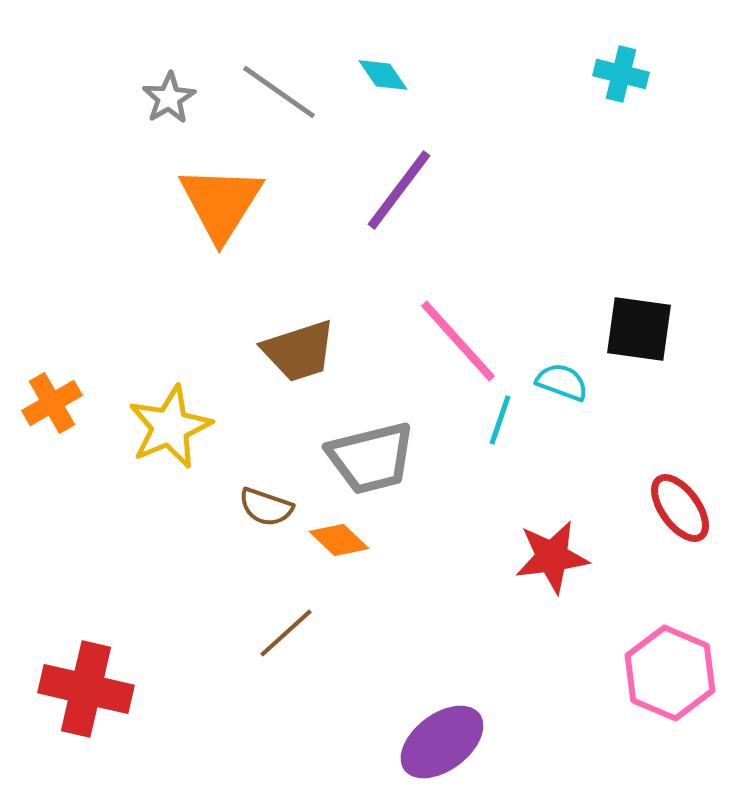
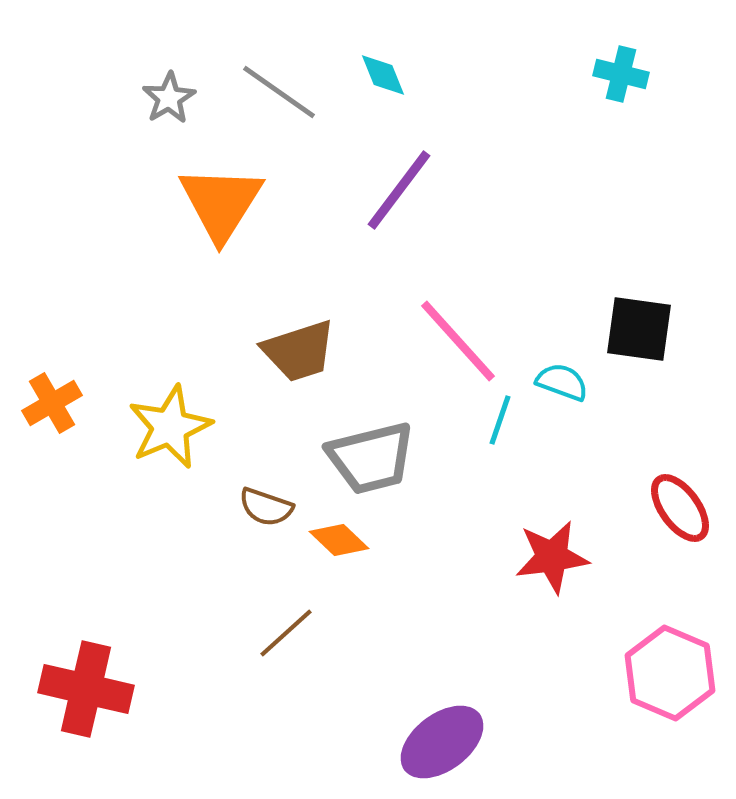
cyan diamond: rotated 12 degrees clockwise
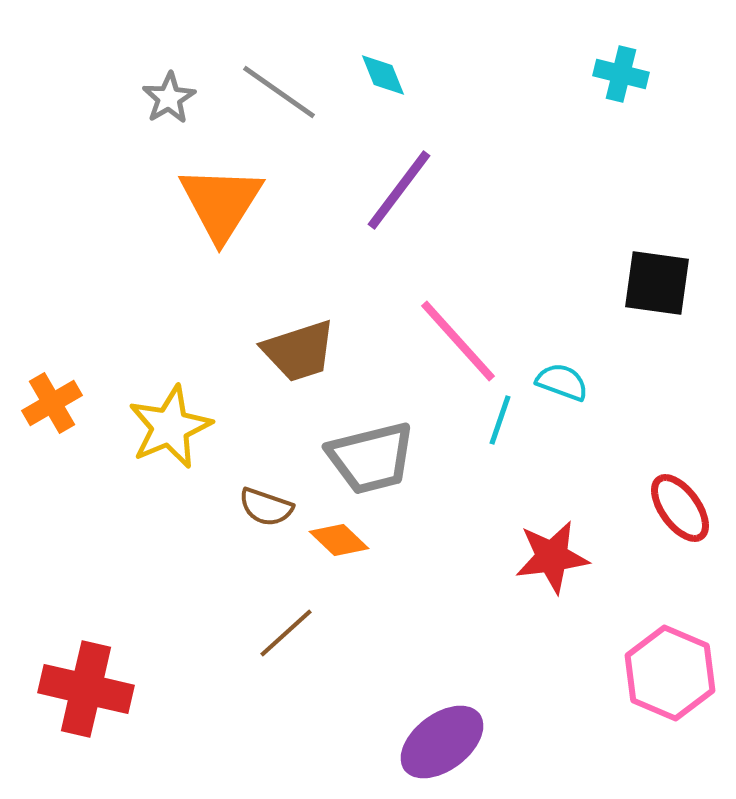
black square: moved 18 px right, 46 px up
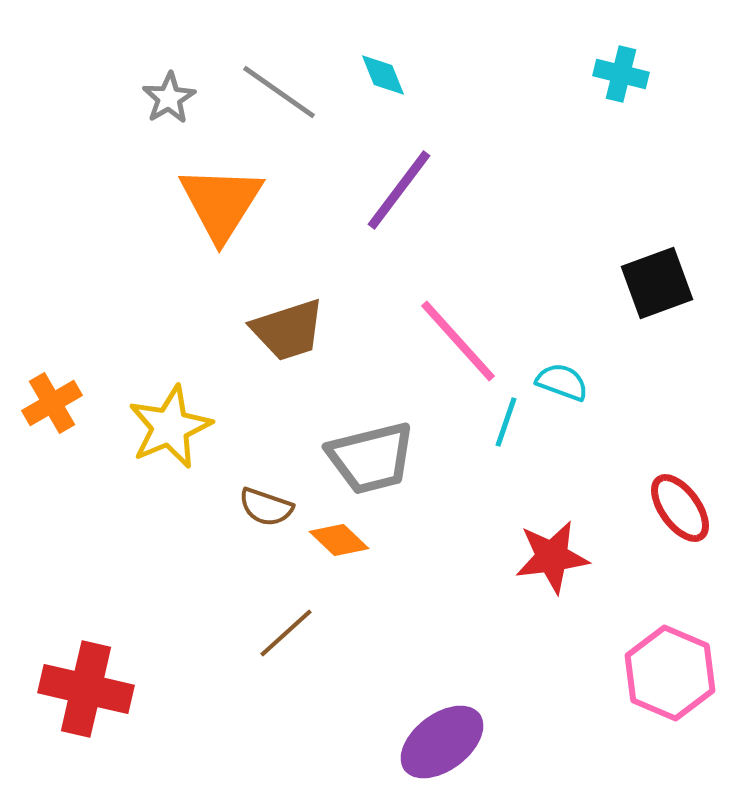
black square: rotated 28 degrees counterclockwise
brown trapezoid: moved 11 px left, 21 px up
cyan line: moved 6 px right, 2 px down
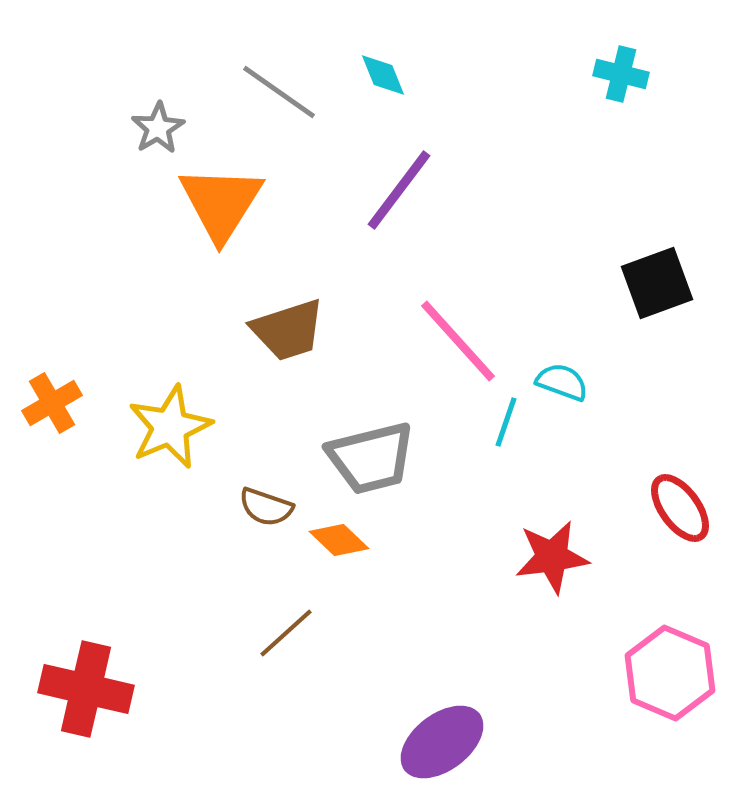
gray star: moved 11 px left, 30 px down
